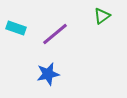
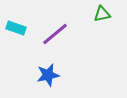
green triangle: moved 2 px up; rotated 24 degrees clockwise
blue star: moved 1 px down
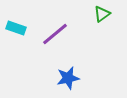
green triangle: rotated 24 degrees counterclockwise
blue star: moved 20 px right, 3 px down
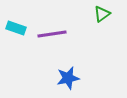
purple line: moved 3 px left; rotated 32 degrees clockwise
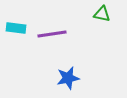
green triangle: rotated 48 degrees clockwise
cyan rectangle: rotated 12 degrees counterclockwise
